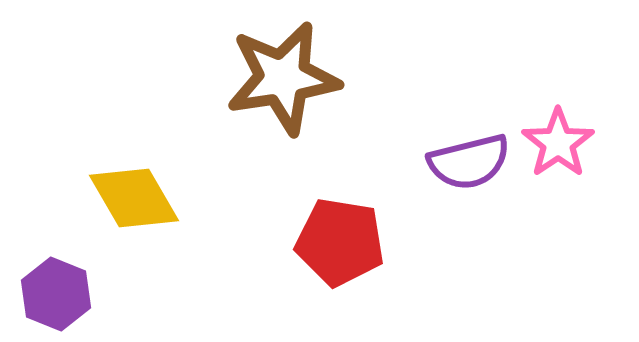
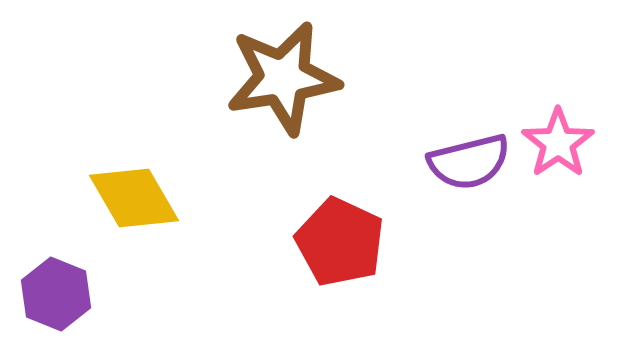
red pentagon: rotated 16 degrees clockwise
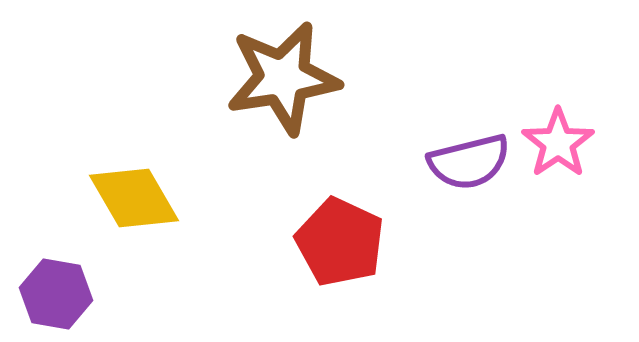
purple hexagon: rotated 12 degrees counterclockwise
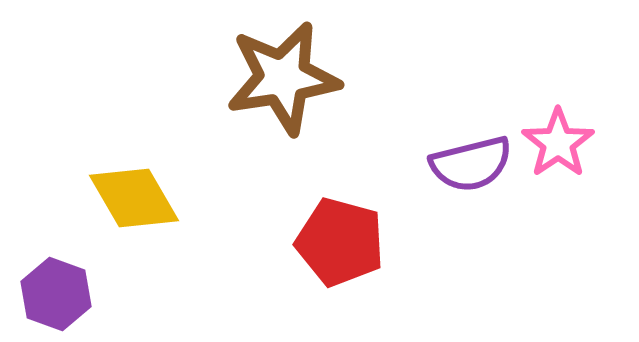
purple semicircle: moved 2 px right, 2 px down
red pentagon: rotated 10 degrees counterclockwise
purple hexagon: rotated 10 degrees clockwise
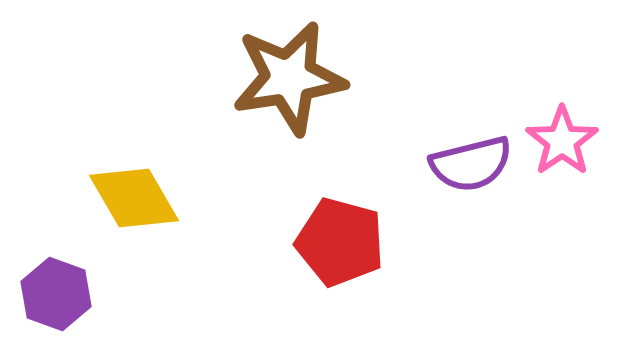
brown star: moved 6 px right
pink star: moved 4 px right, 2 px up
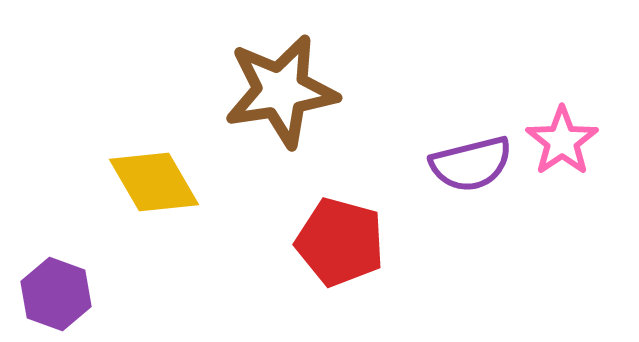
brown star: moved 8 px left, 13 px down
yellow diamond: moved 20 px right, 16 px up
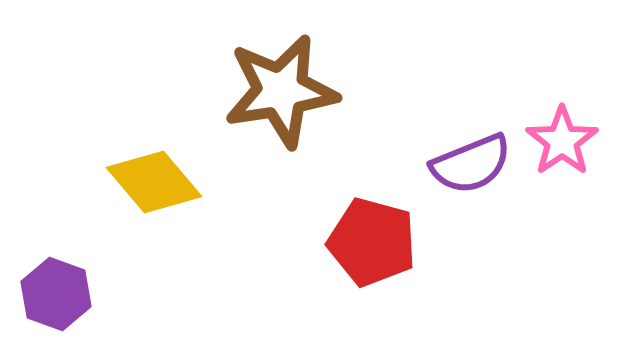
purple semicircle: rotated 8 degrees counterclockwise
yellow diamond: rotated 10 degrees counterclockwise
red pentagon: moved 32 px right
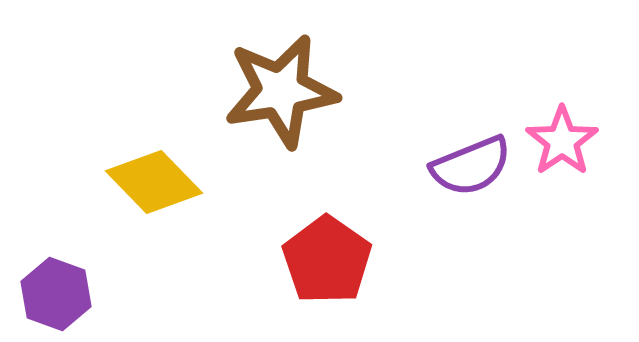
purple semicircle: moved 2 px down
yellow diamond: rotated 4 degrees counterclockwise
red pentagon: moved 45 px left, 18 px down; rotated 20 degrees clockwise
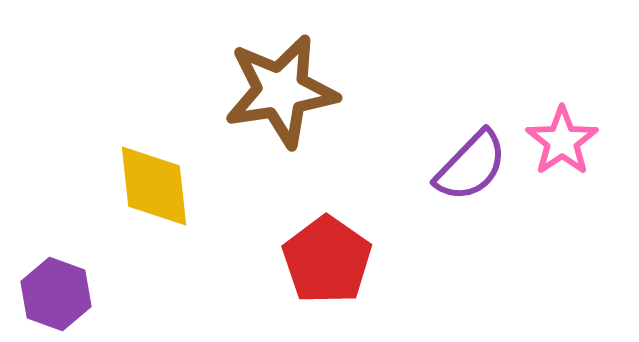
purple semicircle: rotated 24 degrees counterclockwise
yellow diamond: moved 4 px down; rotated 38 degrees clockwise
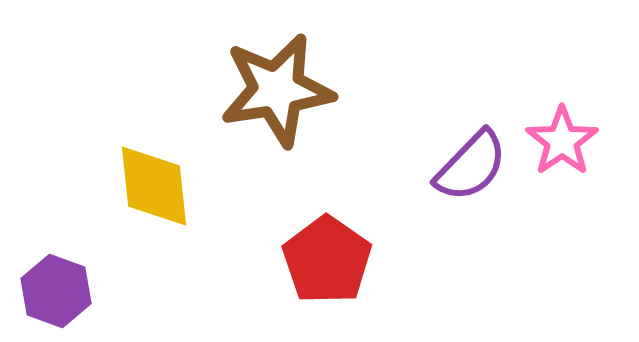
brown star: moved 4 px left, 1 px up
purple hexagon: moved 3 px up
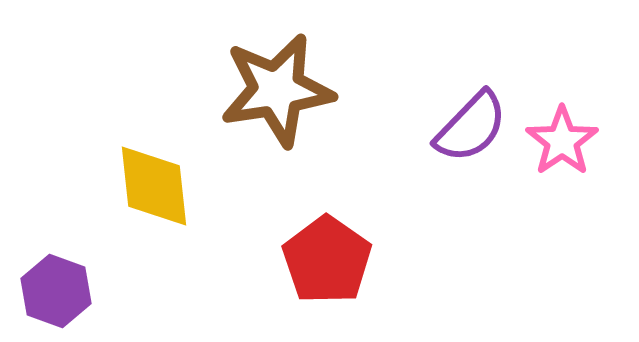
purple semicircle: moved 39 px up
